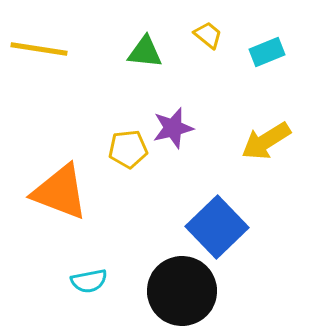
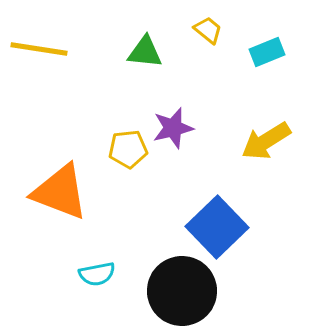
yellow trapezoid: moved 5 px up
cyan semicircle: moved 8 px right, 7 px up
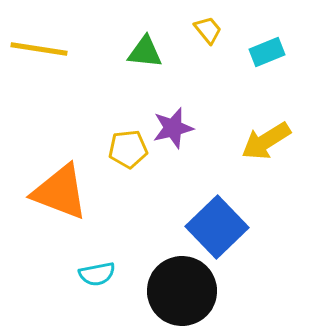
yellow trapezoid: rotated 12 degrees clockwise
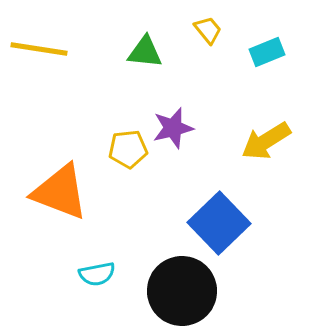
blue square: moved 2 px right, 4 px up
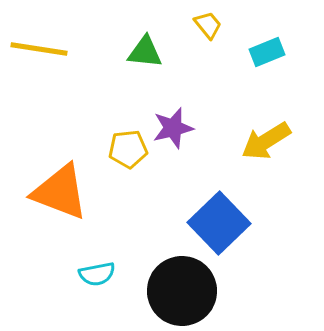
yellow trapezoid: moved 5 px up
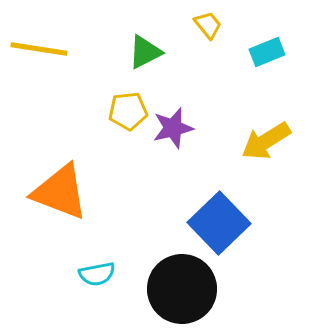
green triangle: rotated 33 degrees counterclockwise
yellow pentagon: moved 38 px up
black circle: moved 2 px up
